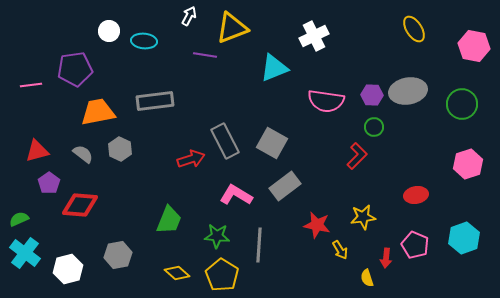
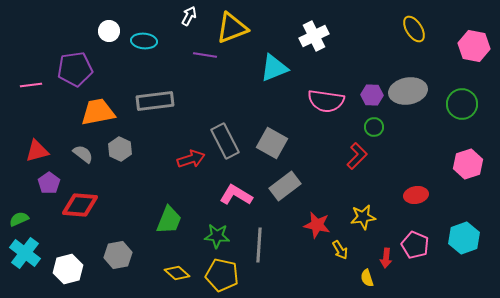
yellow pentagon at (222, 275): rotated 20 degrees counterclockwise
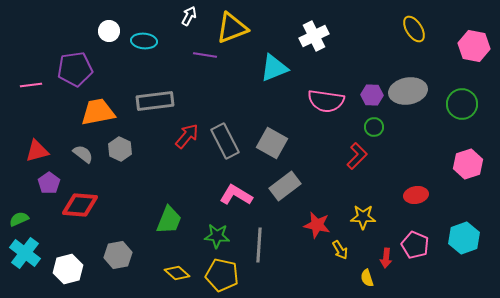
red arrow at (191, 159): moved 4 px left, 23 px up; rotated 32 degrees counterclockwise
yellow star at (363, 217): rotated 10 degrees clockwise
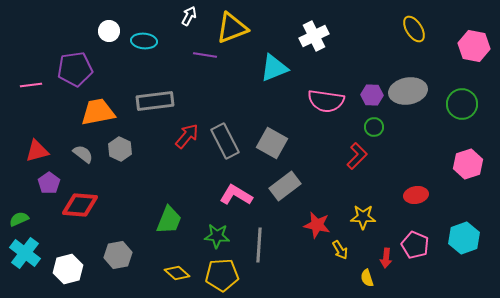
yellow pentagon at (222, 275): rotated 16 degrees counterclockwise
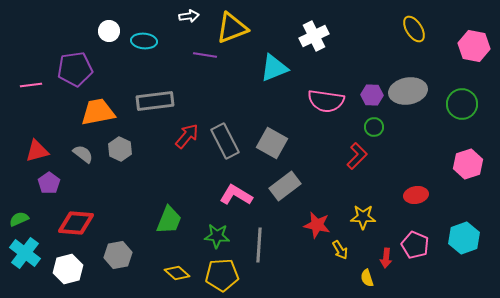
white arrow at (189, 16): rotated 54 degrees clockwise
red diamond at (80, 205): moved 4 px left, 18 px down
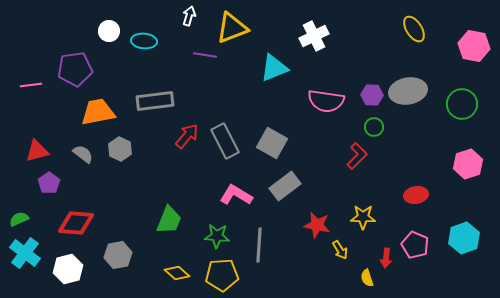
white arrow at (189, 16): rotated 66 degrees counterclockwise
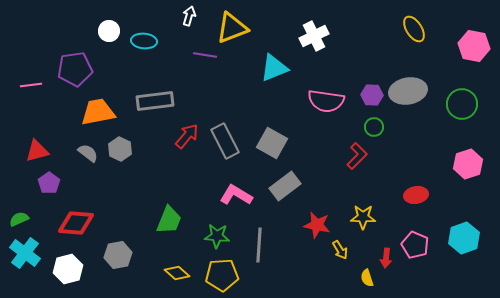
gray semicircle at (83, 154): moved 5 px right, 1 px up
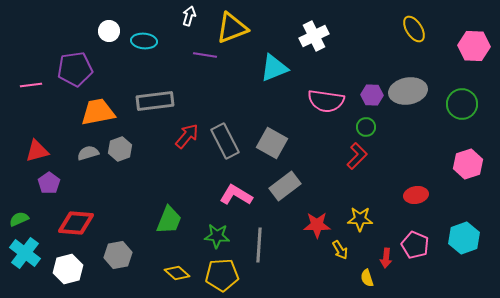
pink hexagon at (474, 46): rotated 8 degrees counterclockwise
green circle at (374, 127): moved 8 px left
gray hexagon at (120, 149): rotated 15 degrees clockwise
gray semicircle at (88, 153): rotated 55 degrees counterclockwise
yellow star at (363, 217): moved 3 px left, 2 px down
red star at (317, 225): rotated 12 degrees counterclockwise
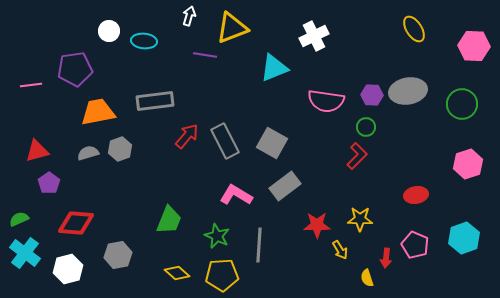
green star at (217, 236): rotated 20 degrees clockwise
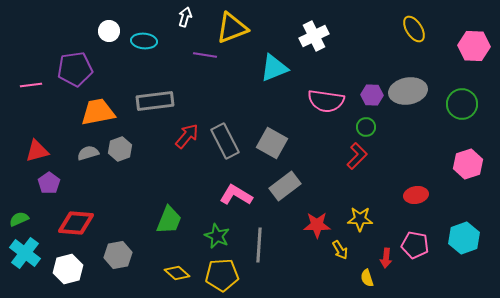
white arrow at (189, 16): moved 4 px left, 1 px down
pink pentagon at (415, 245): rotated 12 degrees counterclockwise
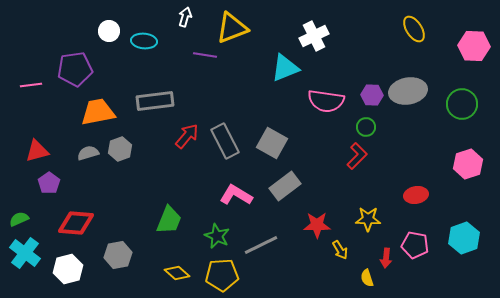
cyan triangle at (274, 68): moved 11 px right
yellow star at (360, 219): moved 8 px right
gray line at (259, 245): moved 2 px right; rotated 60 degrees clockwise
